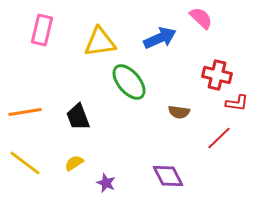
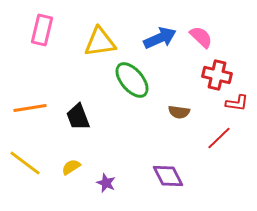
pink semicircle: moved 19 px down
green ellipse: moved 3 px right, 2 px up
orange line: moved 5 px right, 4 px up
yellow semicircle: moved 3 px left, 4 px down
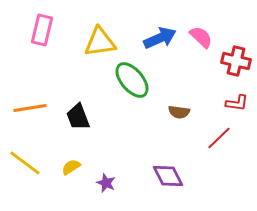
red cross: moved 19 px right, 14 px up
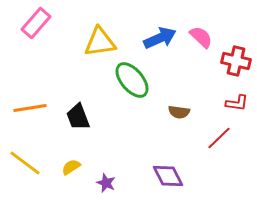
pink rectangle: moved 6 px left, 7 px up; rotated 28 degrees clockwise
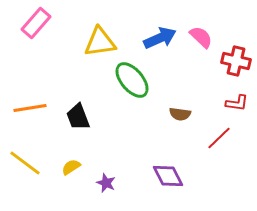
brown semicircle: moved 1 px right, 2 px down
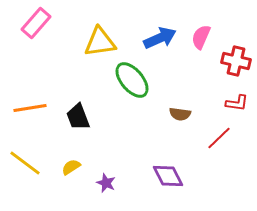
pink semicircle: rotated 110 degrees counterclockwise
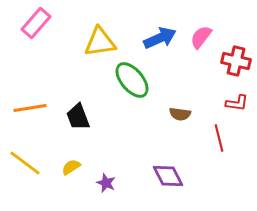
pink semicircle: rotated 15 degrees clockwise
red line: rotated 60 degrees counterclockwise
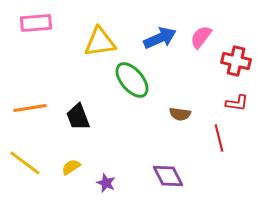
pink rectangle: rotated 44 degrees clockwise
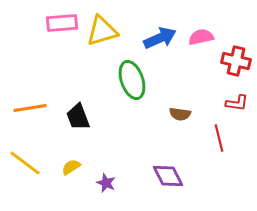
pink rectangle: moved 26 px right
pink semicircle: rotated 40 degrees clockwise
yellow triangle: moved 2 px right, 11 px up; rotated 8 degrees counterclockwise
green ellipse: rotated 21 degrees clockwise
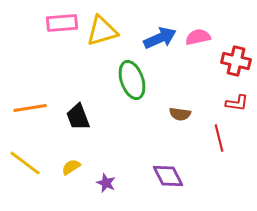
pink semicircle: moved 3 px left
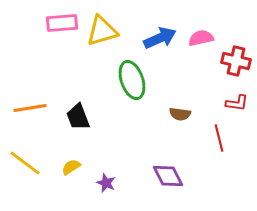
pink semicircle: moved 3 px right, 1 px down
